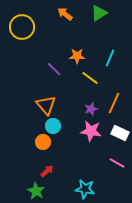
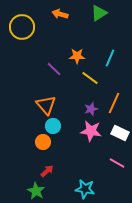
orange arrow: moved 5 px left; rotated 21 degrees counterclockwise
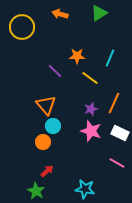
purple line: moved 1 px right, 2 px down
pink star: rotated 10 degrees clockwise
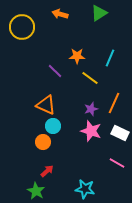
orange triangle: rotated 25 degrees counterclockwise
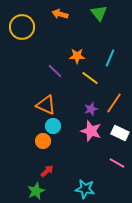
green triangle: rotated 36 degrees counterclockwise
orange line: rotated 10 degrees clockwise
orange circle: moved 1 px up
green star: rotated 18 degrees clockwise
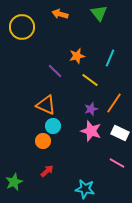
orange star: rotated 14 degrees counterclockwise
yellow line: moved 2 px down
green star: moved 22 px left, 9 px up
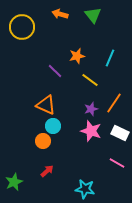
green triangle: moved 6 px left, 2 px down
